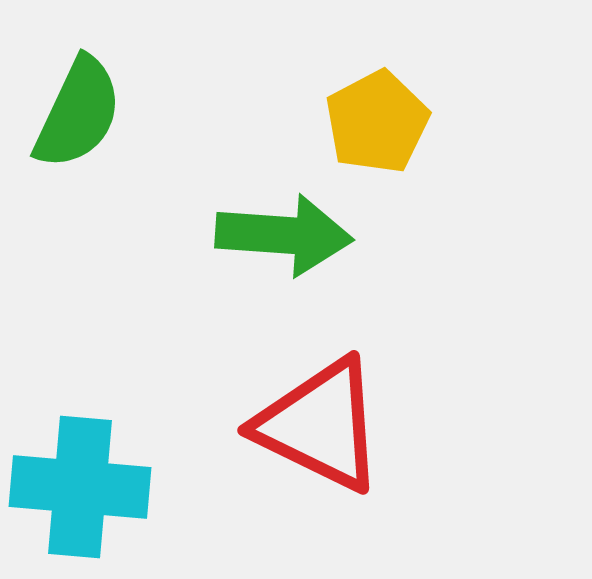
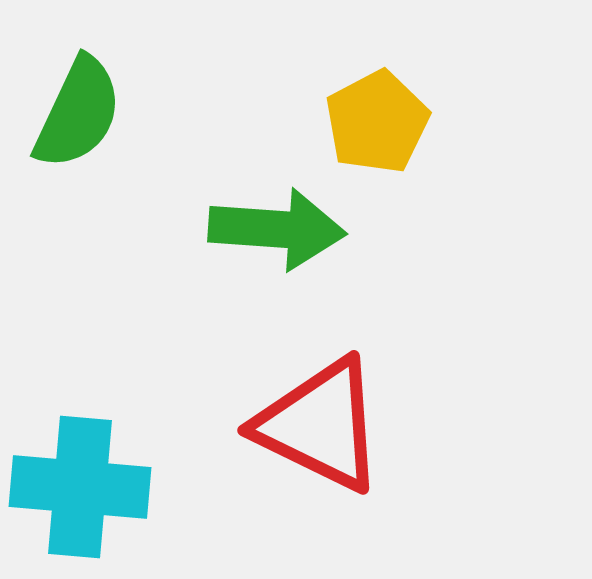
green arrow: moved 7 px left, 6 px up
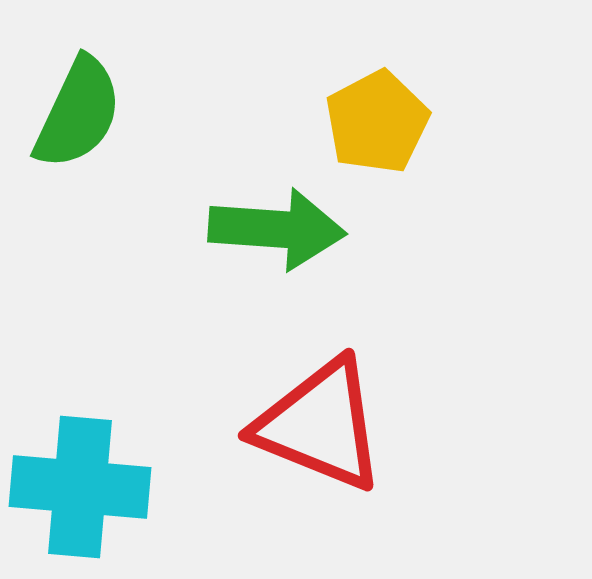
red triangle: rotated 4 degrees counterclockwise
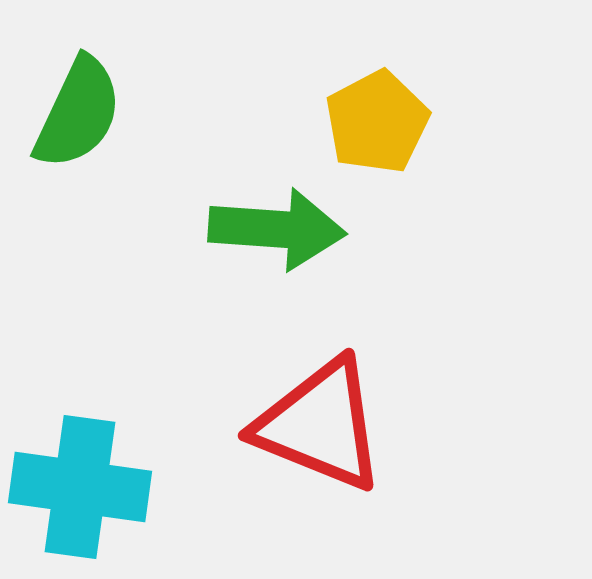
cyan cross: rotated 3 degrees clockwise
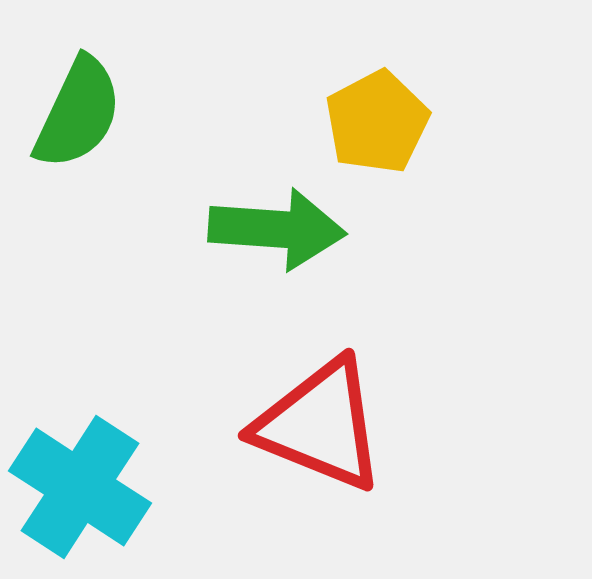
cyan cross: rotated 25 degrees clockwise
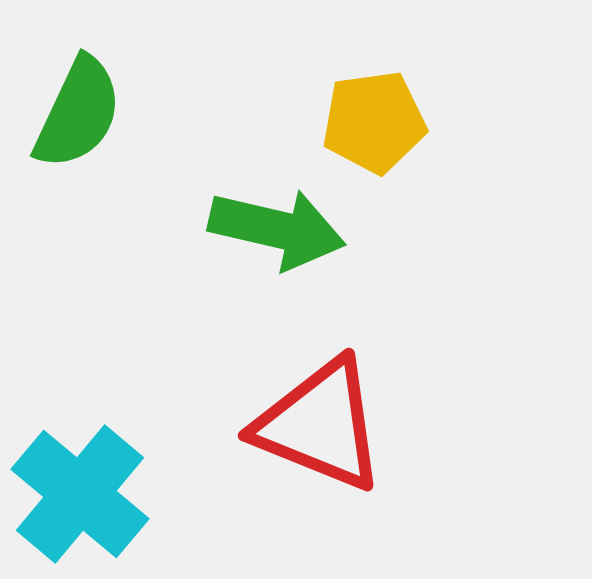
yellow pentagon: moved 3 px left; rotated 20 degrees clockwise
green arrow: rotated 9 degrees clockwise
cyan cross: moved 7 px down; rotated 7 degrees clockwise
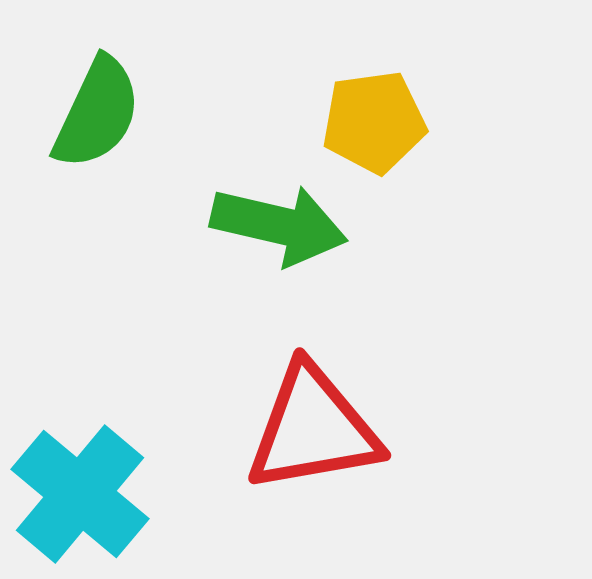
green semicircle: moved 19 px right
green arrow: moved 2 px right, 4 px up
red triangle: moved 7 px left, 4 px down; rotated 32 degrees counterclockwise
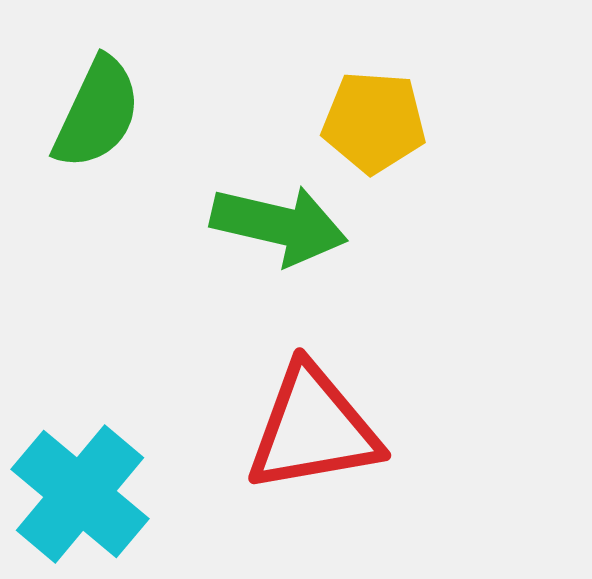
yellow pentagon: rotated 12 degrees clockwise
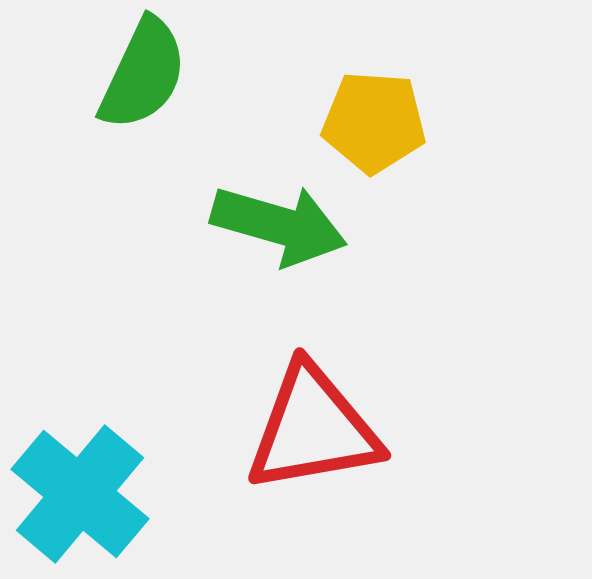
green semicircle: moved 46 px right, 39 px up
green arrow: rotated 3 degrees clockwise
